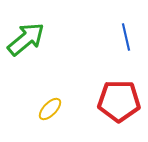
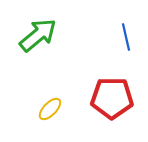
green arrow: moved 12 px right, 4 px up
red pentagon: moved 7 px left, 3 px up
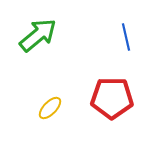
yellow ellipse: moved 1 px up
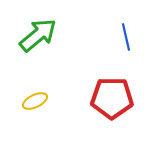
yellow ellipse: moved 15 px left, 7 px up; rotated 20 degrees clockwise
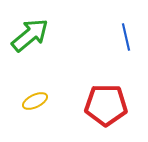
green arrow: moved 8 px left
red pentagon: moved 6 px left, 7 px down
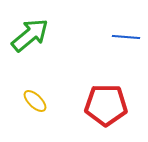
blue line: rotated 72 degrees counterclockwise
yellow ellipse: rotated 70 degrees clockwise
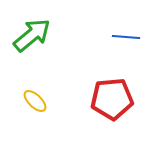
green arrow: moved 2 px right
red pentagon: moved 6 px right, 6 px up; rotated 6 degrees counterclockwise
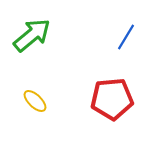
blue line: rotated 64 degrees counterclockwise
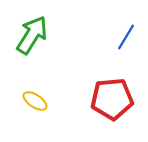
green arrow: rotated 18 degrees counterclockwise
yellow ellipse: rotated 10 degrees counterclockwise
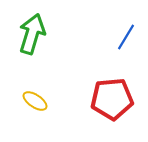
green arrow: moved 1 px up; rotated 15 degrees counterclockwise
